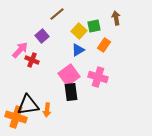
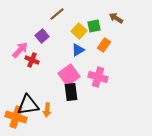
brown arrow: rotated 48 degrees counterclockwise
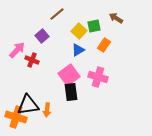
pink arrow: moved 3 px left
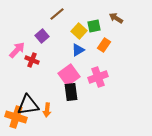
pink cross: rotated 36 degrees counterclockwise
